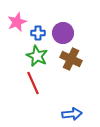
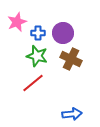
green star: rotated 10 degrees counterclockwise
red line: rotated 75 degrees clockwise
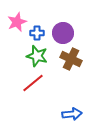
blue cross: moved 1 px left
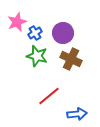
blue cross: moved 2 px left; rotated 32 degrees counterclockwise
red line: moved 16 px right, 13 px down
blue arrow: moved 5 px right
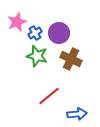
purple circle: moved 4 px left
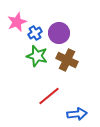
brown cross: moved 4 px left, 1 px down
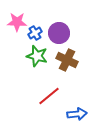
pink star: rotated 24 degrees clockwise
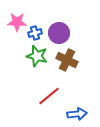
blue cross: rotated 16 degrees clockwise
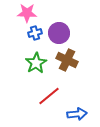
pink star: moved 10 px right, 9 px up
green star: moved 1 px left, 7 px down; rotated 25 degrees clockwise
